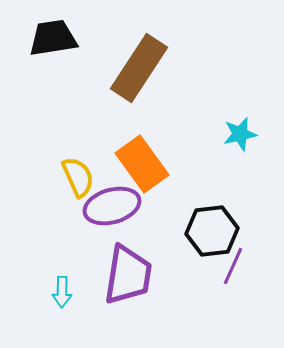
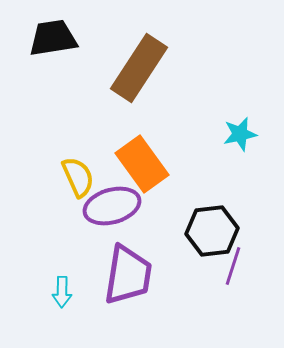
purple line: rotated 6 degrees counterclockwise
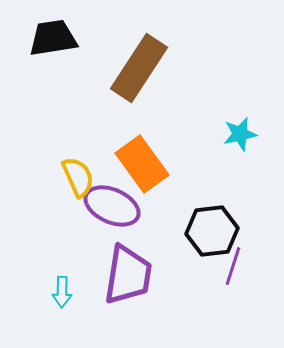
purple ellipse: rotated 40 degrees clockwise
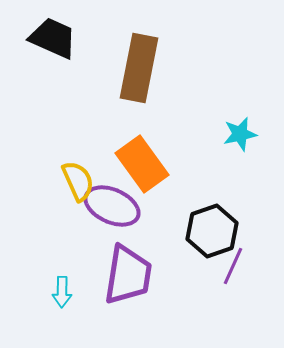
black trapezoid: rotated 33 degrees clockwise
brown rectangle: rotated 22 degrees counterclockwise
yellow semicircle: moved 4 px down
black hexagon: rotated 12 degrees counterclockwise
purple line: rotated 6 degrees clockwise
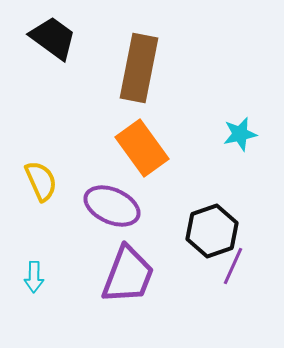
black trapezoid: rotated 12 degrees clockwise
orange rectangle: moved 16 px up
yellow semicircle: moved 37 px left
purple trapezoid: rotated 12 degrees clockwise
cyan arrow: moved 28 px left, 15 px up
